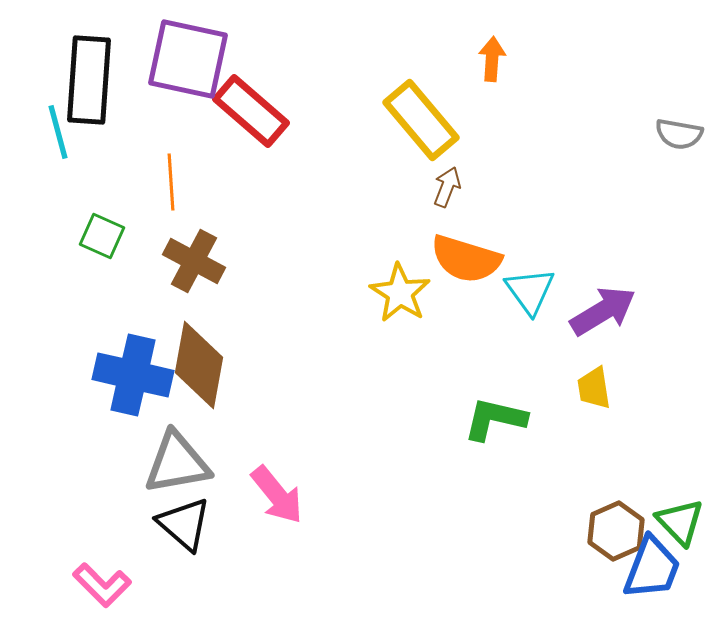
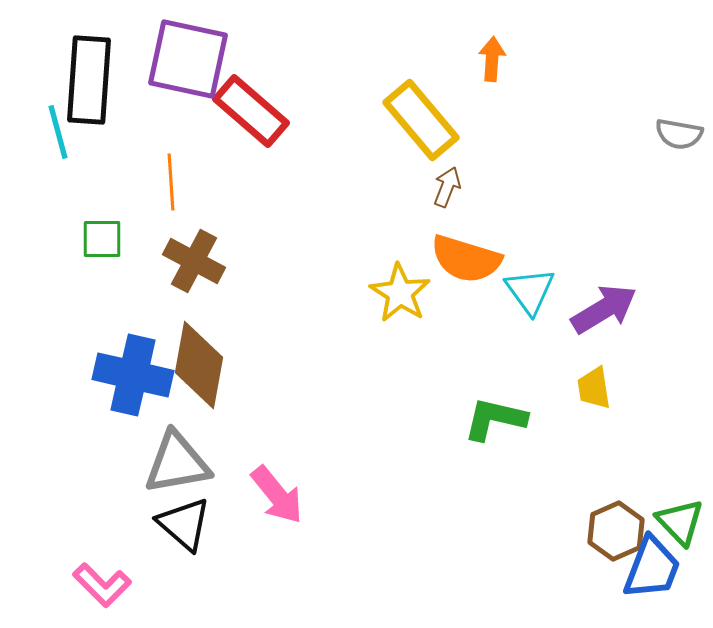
green square: moved 3 px down; rotated 24 degrees counterclockwise
purple arrow: moved 1 px right, 2 px up
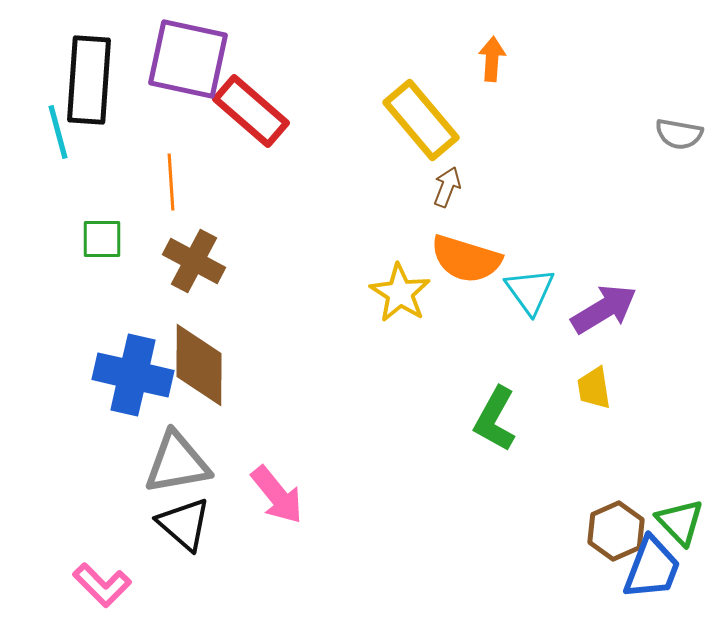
brown diamond: rotated 10 degrees counterclockwise
green L-shape: rotated 74 degrees counterclockwise
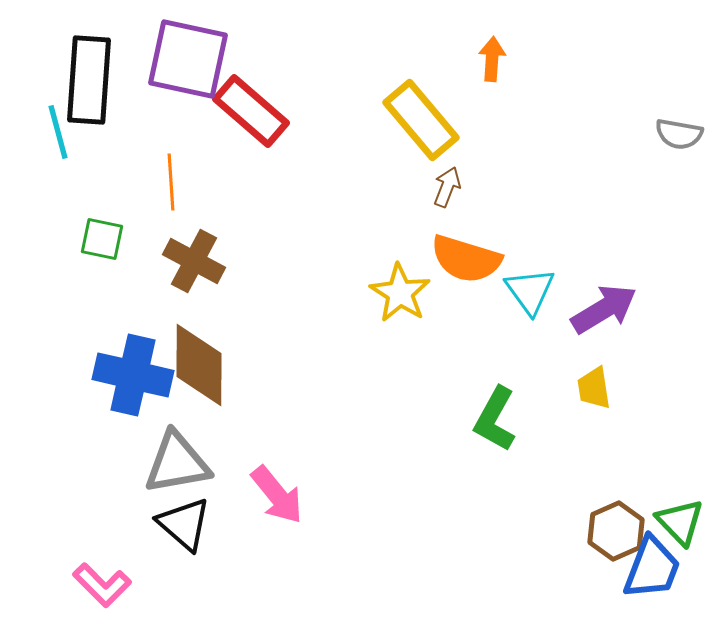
green square: rotated 12 degrees clockwise
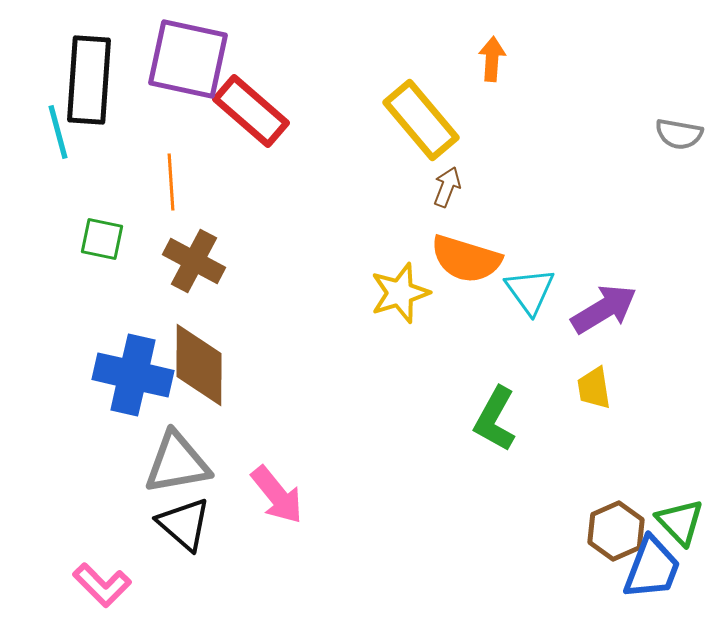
yellow star: rotated 22 degrees clockwise
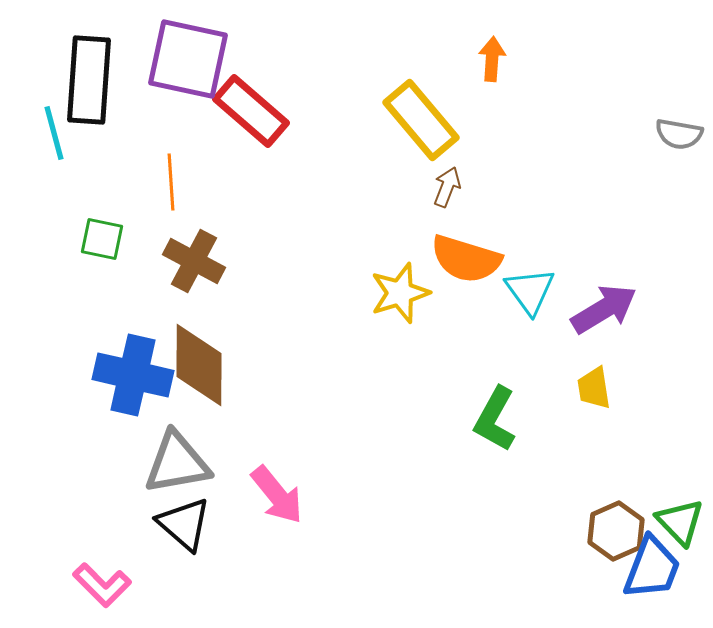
cyan line: moved 4 px left, 1 px down
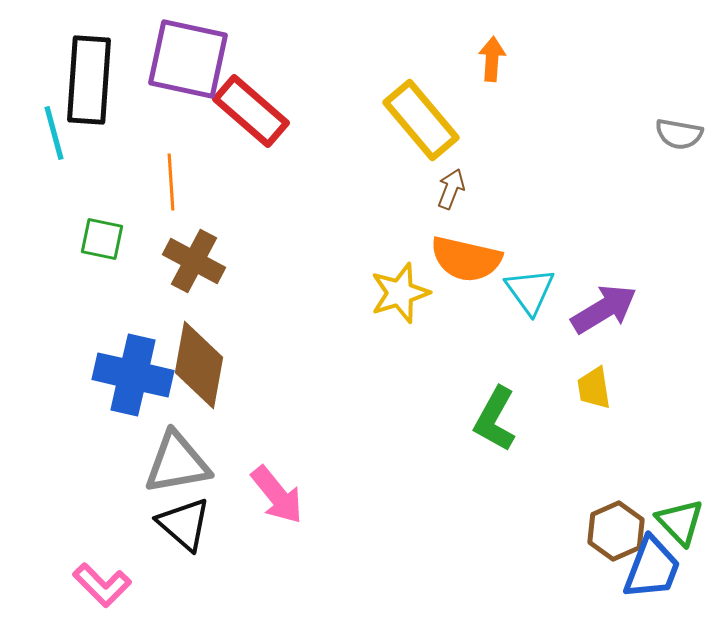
brown arrow: moved 4 px right, 2 px down
orange semicircle: rotated 4 degrees counterclockwise
brown diamond: rotated 10 degrees clockwise
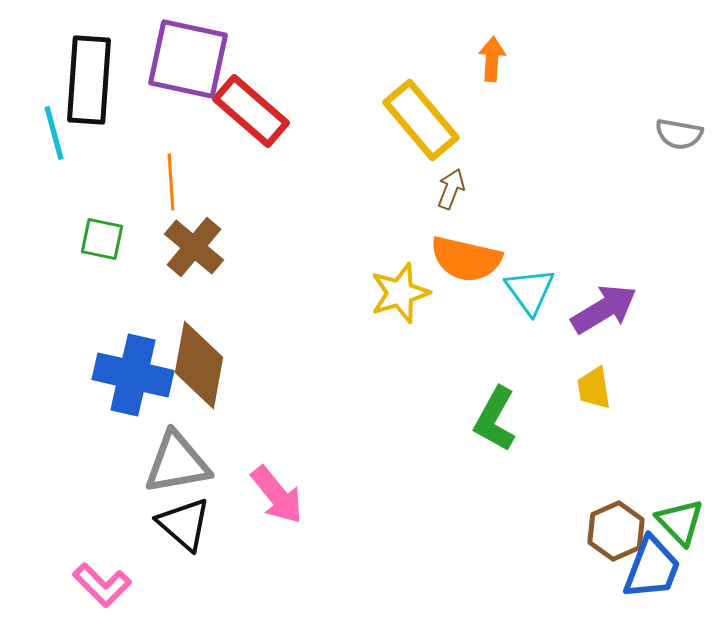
brown cross: moved 14 px up; rotated 12 degrees clockwise
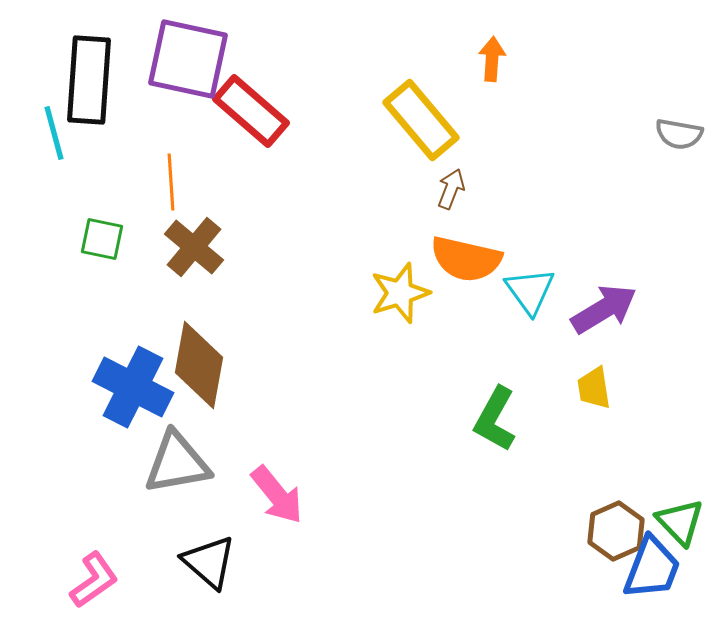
blue cross: moved 12 px down; rotated 14 degrees clockwise
black triangle: moved 25 px right, 38 px down
pink L-shape: moved 8 px left, 5 px up; rotated 80 degrees counterclockwise
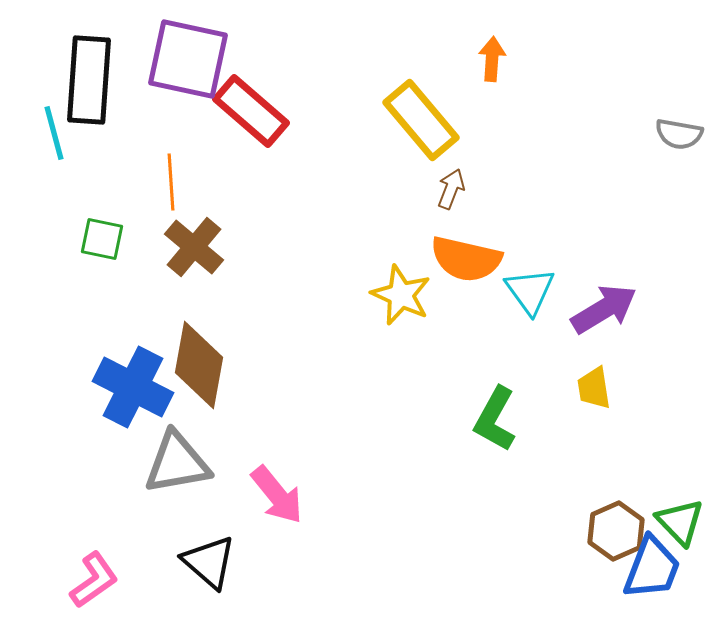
yellow star: moved 1 px right, 2 px down; rotated 30 degrees counterclockwise
